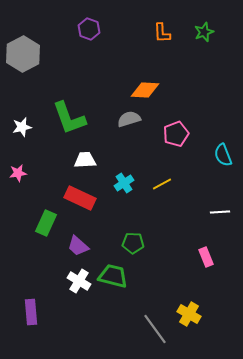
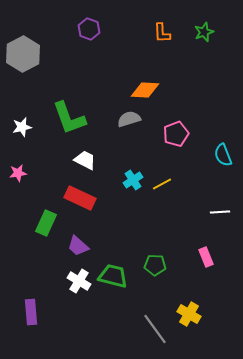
white trapezoid: rotated 30 degrees clockwise
cyan cross: moved 9 px right, 3 px up
green pentagon: moved 22 px right, 22 px down
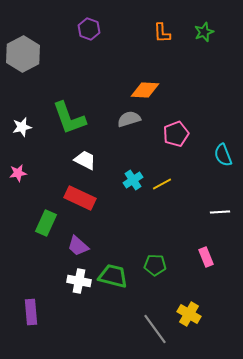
white cross: rotated 20 degrees counterclockwise
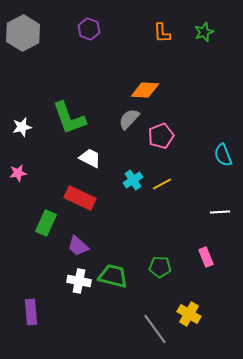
gray hexagon: moved 21 px up
gray semicircle: rotated 30 degrees counterclockwise
pink pentagon: moved 15 px left, 2 px down
white trapezoid: moved 5 px right, 2 px up
green pentagon: moved 5 px right, 2 px down
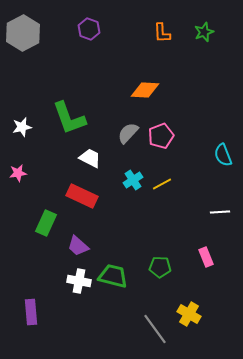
gray semicircle: moved 1 px left, 14 px down
red rectangle: moved 2 px right, 2 px up
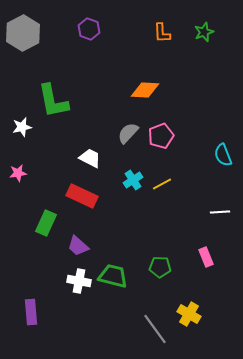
green L-shape: moved 16 px left, 17 px up; rotated 9 degrees clockwise
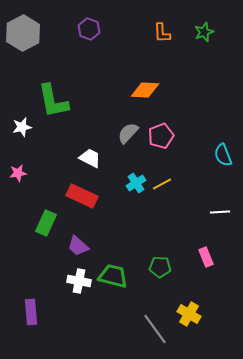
cyan cross: moved 3 px right, 3 px down
